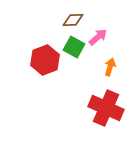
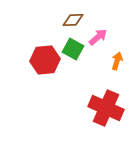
green square: moved 1 px left, 2 px down
red hexagon: rotated 16 degrees clockwise
orange arrow: moved 7 px right, 6 px up
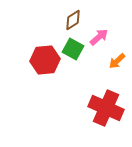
brown diamond: rotated 30 degrees counterclockwise
pink arrow: moved 1 px right
orange arrow: rotated 150 degrees counterclockwise
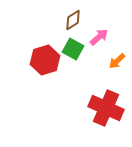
red hexagon: rotated 12 degrees counterclockwise
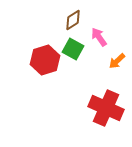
pink arrow: rotated 84 degrees counterclockwise
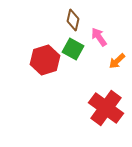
brown diamond: rotated 45 degrees counterclockwise
red cross: rotated 12 degrees clockwise
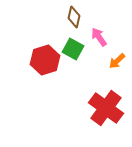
brown diamond: moved 1 px right, 3 px up
